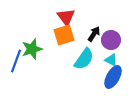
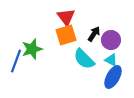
orange square: moved 2 px right
cyan semicircle: rotated 100 degrees clockwise
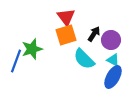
cyan triangle: moved 2 px right
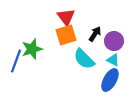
black arrow: moved 1 px right
purple circle: moved 3 px right, 1 px down
blue ellipse: moved 3 px left, 3 px down
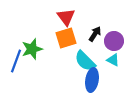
orange square: moved 3 px down
cyan semicircle: moved 1 px right, 2 px down
blue ellipse: moved 18 px left; rotated 20 degrees counterclockwise
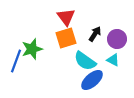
purple circle: moved 3 px right, 2 px up
cyan semicircle: rotated 10 degrees counterclockwise
blue ellipse: rotated 40 degrees clockwise
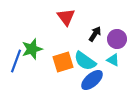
orange square: moved 3 px left, 24 px down
